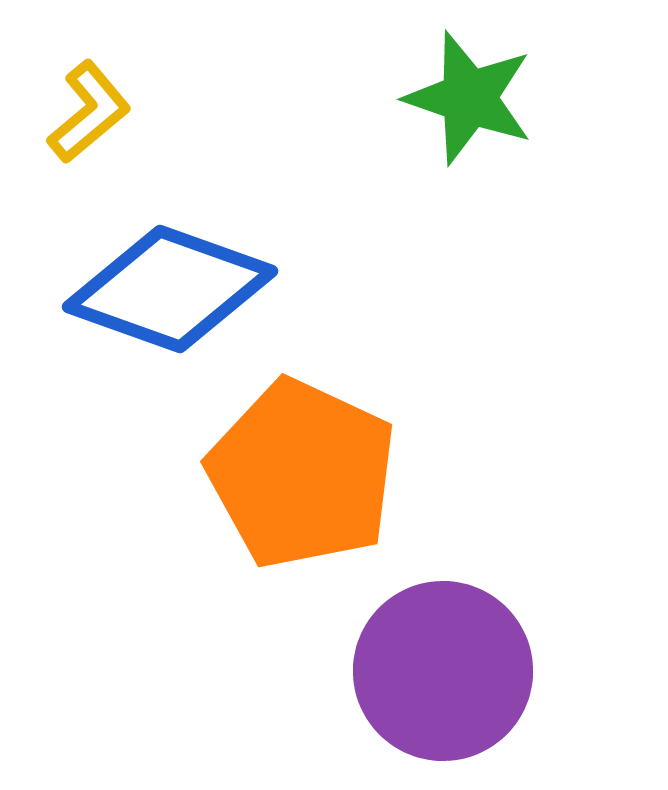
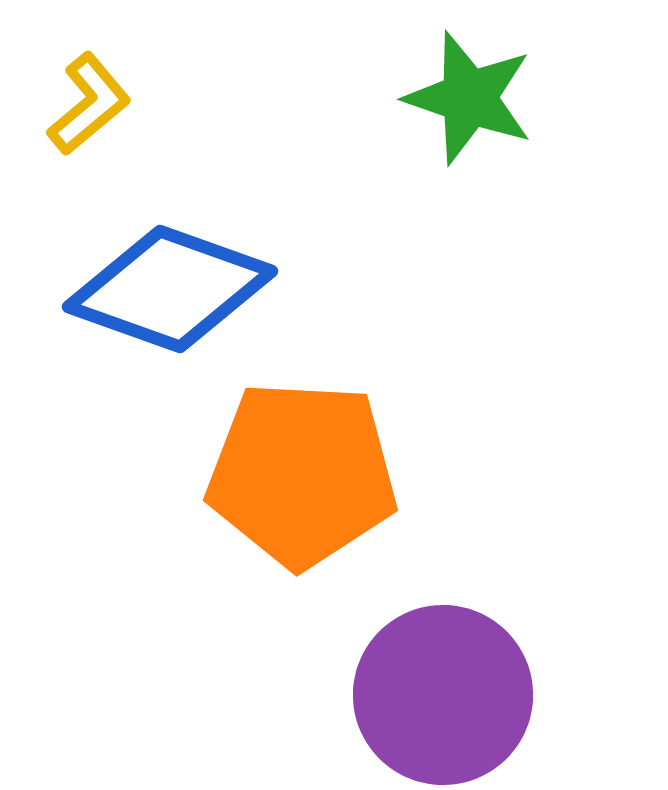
yellow L-shape: moved 8 px up
orange pentagon: rotated 22 degrees counterclockwise
purple circle: moved 24 px down
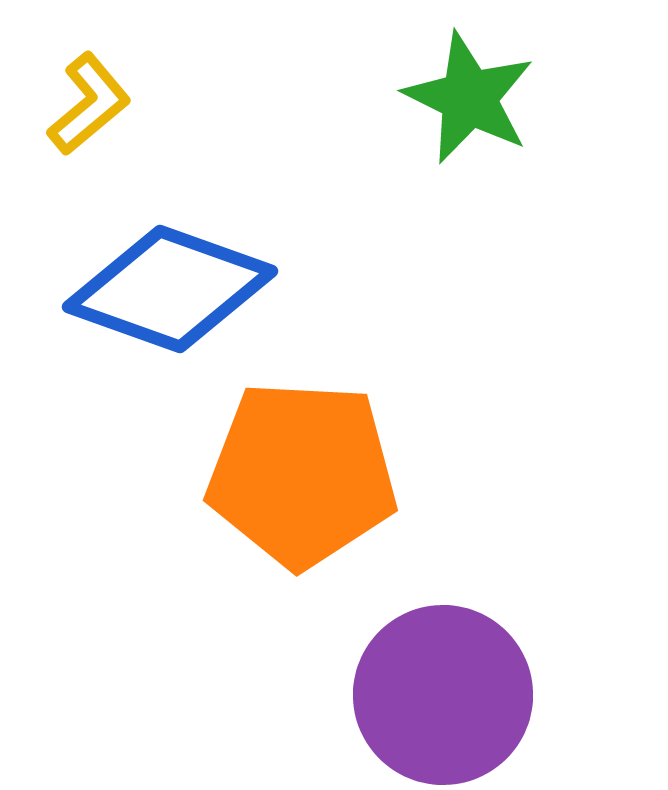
green star: rotated 7 degrees clockwise
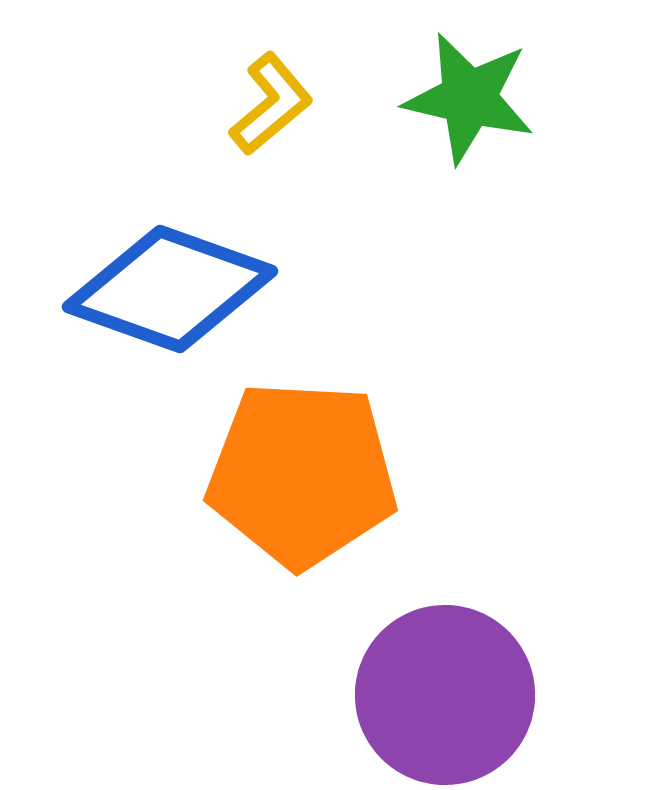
green star: rotated 13 degrees counterclockwise
yellow L-shape: moved 182 px right
purple circle: moved 2 px right
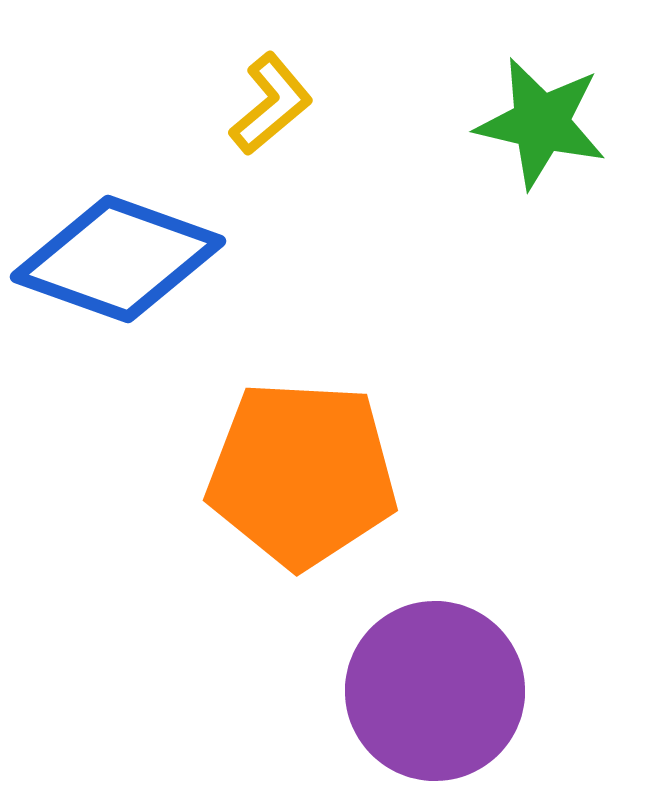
green star: moved 72 px right, 25 px down
blue diamond: moved 52 px left, 30 px up
purple circle: moved 10 px left, 4 px up
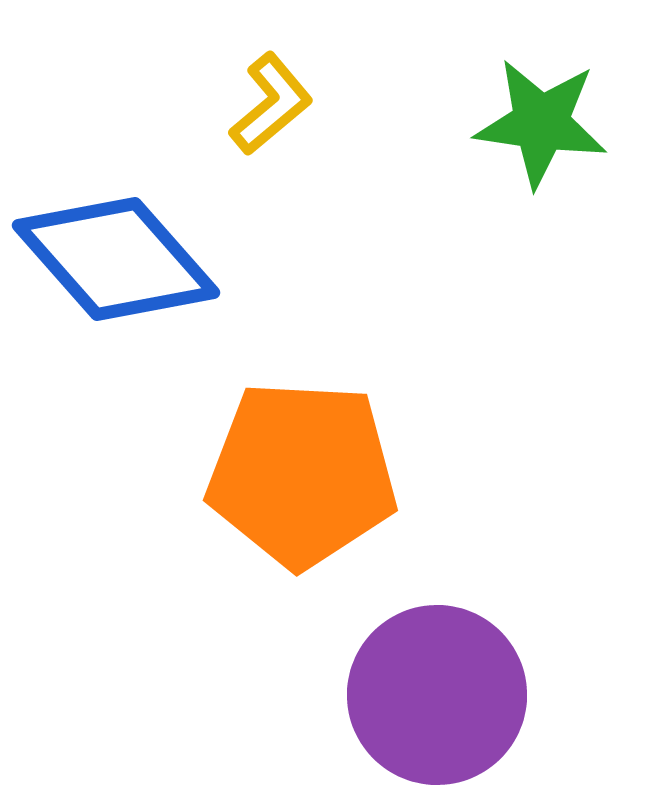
green star: rotated 5 degrees counterclockwise
blue diamond: moved 2 px left; rotated 29 degrees clockwise
purple circle: moved 2 px right, 4 px down
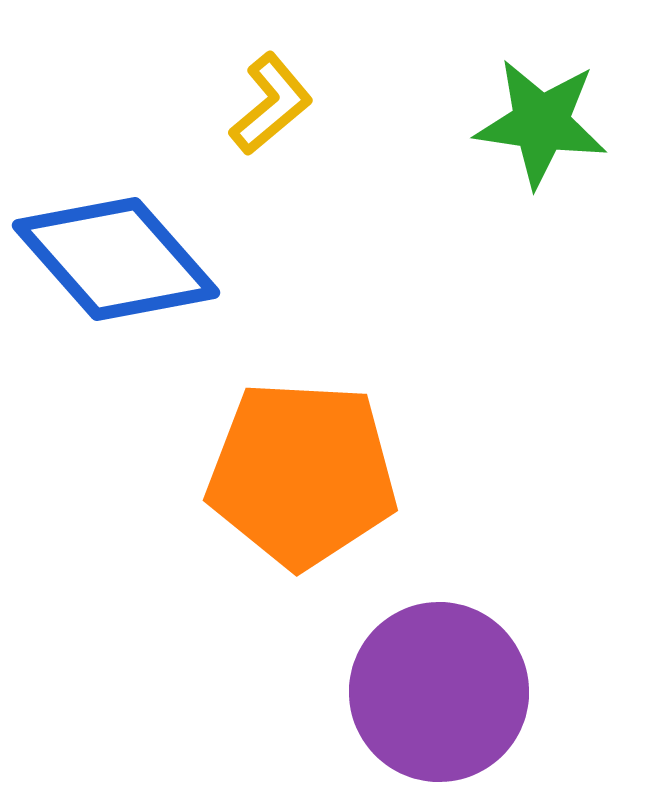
purple circle: moved 2 px right, 3 px up
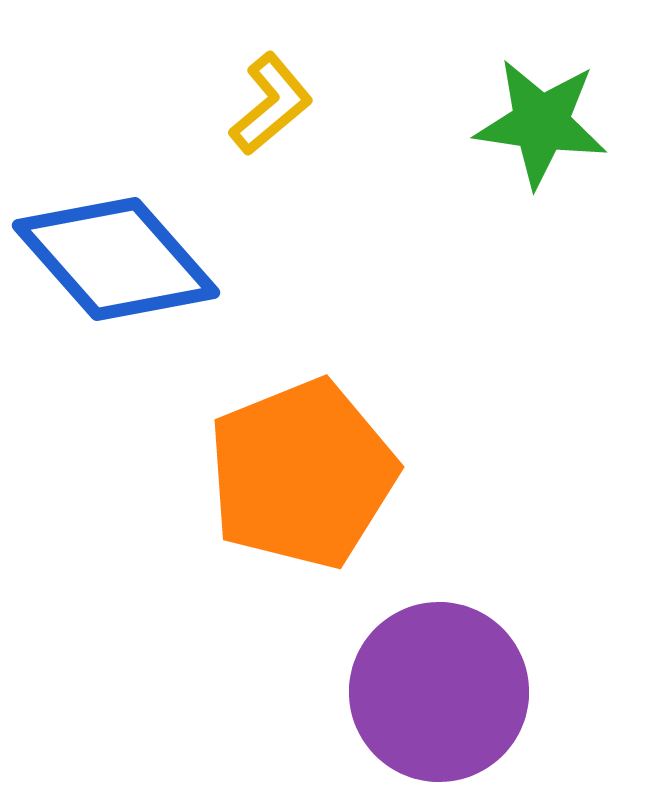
orange pentagon: rotated 25 degrees counterclockwise
